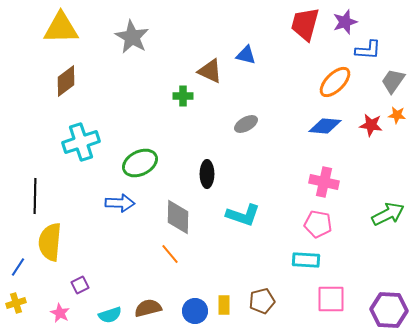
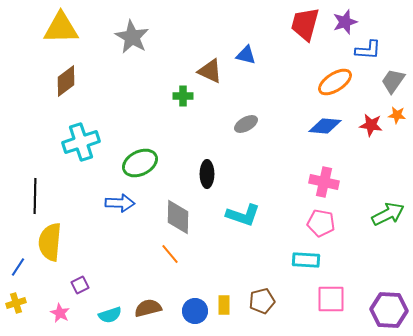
orange ellipse: rotated 12 degrees clockwise
pink pentagon: moved 3 px right, 1 px up
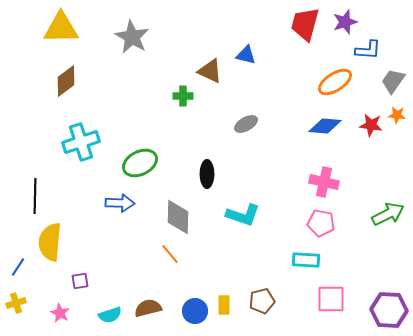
purple square: moved 4 px up; rotated 18 degrees clockwise
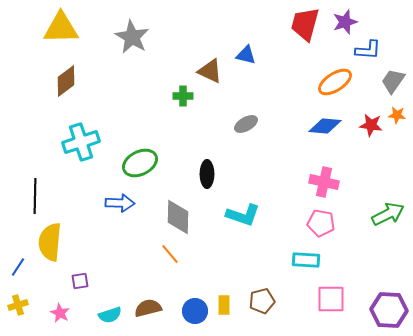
yellow cross: moved 2 px right, 2 px down
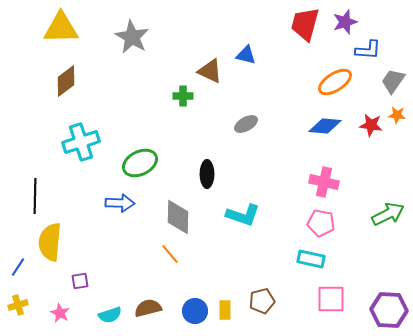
cyan rectangle: moved 5 px right, 1 px up; rotated 8 degrees clockwise
yellow rectangle: moved 1 px right, 5 px down
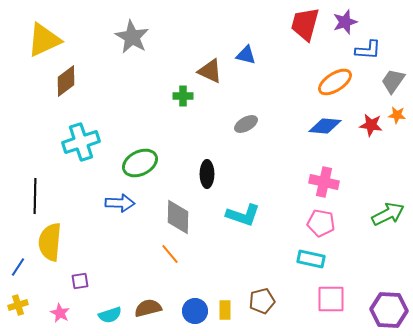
yellow triangle: moved 17 px left, 12 px down; rotated 24 degrees counterclockwise
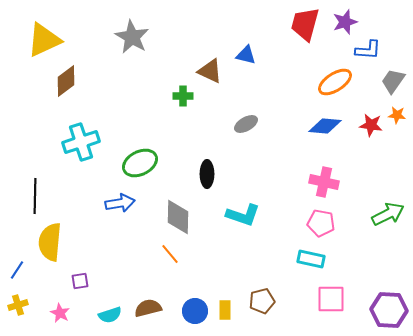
blue arrow: rotated 12 degrees counterclockwise
blue line: moved 1 px left, 3 px down
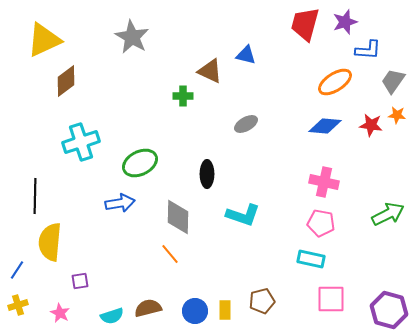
purple hexagon: rotated 12 degrees clockwise
cyan semicircle: moved 2 px right, 1 px down
